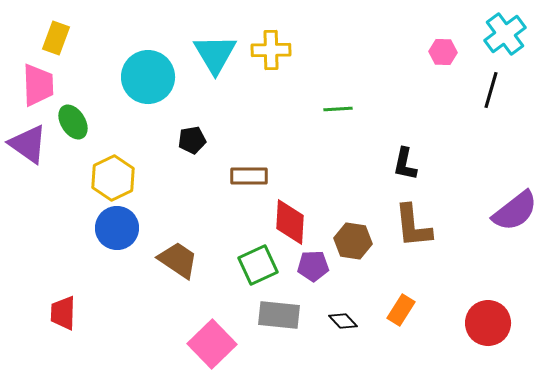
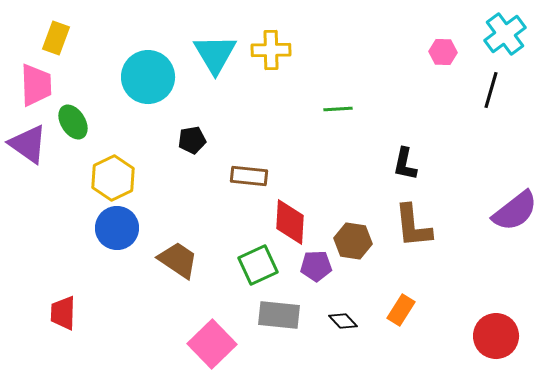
pink trapezoid: moved 2 px left
brown rectangle: rotated 6 degrees clockwise
purple pentagon: moved 3 px right
red circle: moved 8 px right, 13 px down
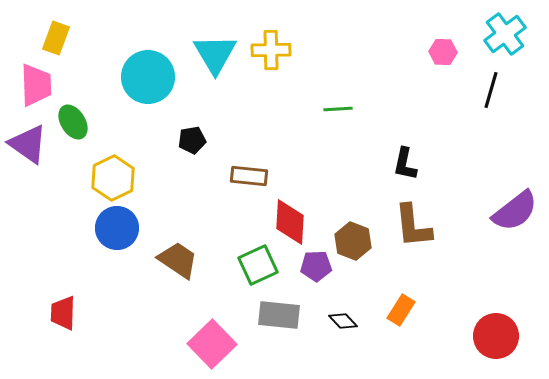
brown hexagon: rotated 12 degrees clockwise
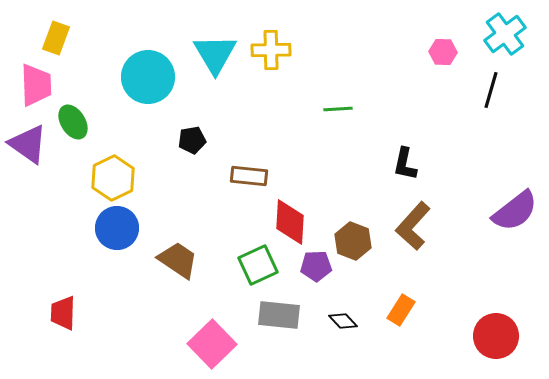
brown L-shape: rotated 48 degrees clockwise
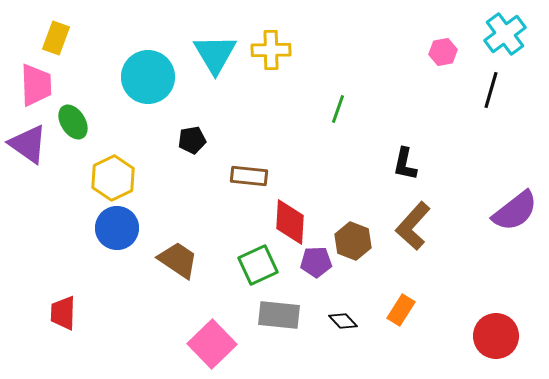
pink hexagon: rotated 12 degrees counterclockwise
green line: rotated 68 degrees counterclockwise
purple pentagon: moved 4 px up
